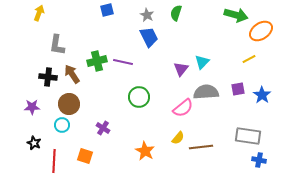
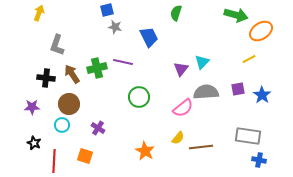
gray star: moved 32 px left, 12 px down; rotated 16 degrees counterclockwise
gray L-shape: rotated 10 degrees clockwise
green cross: moved 7 px down
black cross: moved 2 px left, 1 px down
purple cross: moved 5 px left
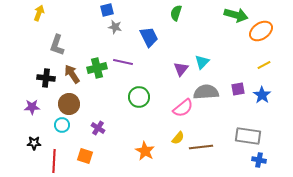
yellow line: moved 15 px right, 6 px down
black star: rotated 24 degrees counterclockwise
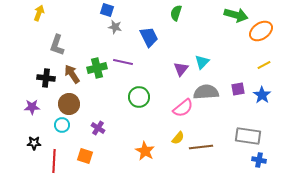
blue square: rotated 32 degrees clockwise
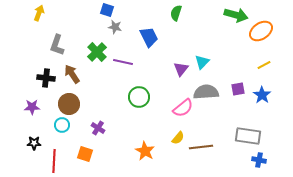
green cross: moved 16 px up; rotated 30 degrees counterclockwise
orange square: moved 2 px up
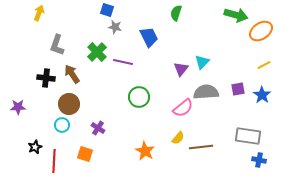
purple star: moved 14 px left
black star: moved 1 px right, 4 px down; rotated 24 degrees counterclockwise
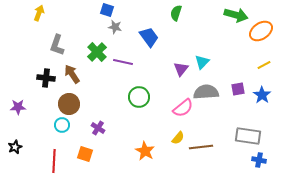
blue trapezoid: rotated 10 degrees counterclockwise
black star: moved 20 px left
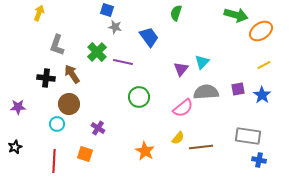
cyan circle: moved 5 px left, 1 px up
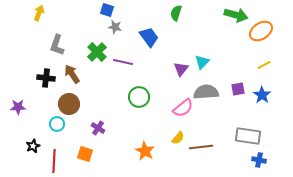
black star: moved 18 px right, 1 px up
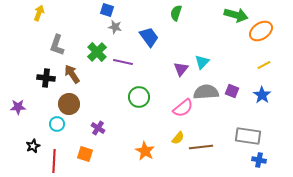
purple square: moved 6 px left, 2 px down; rotated 32 degrees clockwise
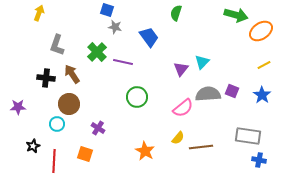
gray semicircle: moved 2 px right, 2 px down
green circle: moved 2 px left
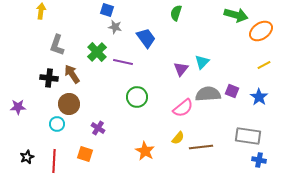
yellow arrow: moved 2 px right, 2 px up; rotated 14 degrees counterclockwise
blue trapezoid: moved 3 px left, 1 px down
black cross: moved 3 px right
blue star: moved 3 px left, 2 px down
black star: moved 6 px left, 11 px down
